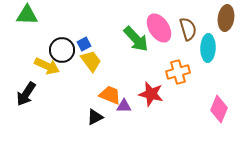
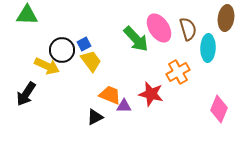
orange cross: rotated 15 degrees counterclockwise
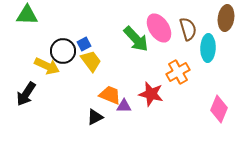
black circle: moved 1 px right, 1 px down
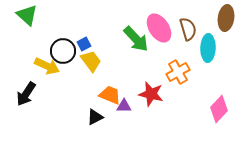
green triangle: rotated 40 degrees clockwise
pink diamond: rotated 20 degrees clockwise
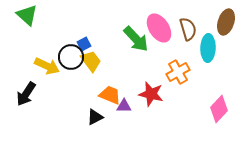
brown ellipse: moved 4 px down; rotated 10 degrees clockwise
black circle: moved 8 px right, 6 px down
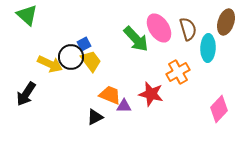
yellow arrow: moved 3 px right, 2 px up
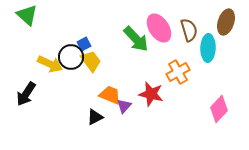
brown semicircle: moved 1 px right, 1 px down
purple triangle: rotated 49 degrees counterclockwise
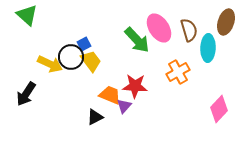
green arrow: moved 1 px right, 1 px down
red star: moved 16 px left, 8 px up; rotated 10 degrees counterclockwise
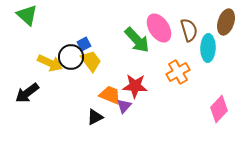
yellow arrow: moved 1 px up
black arrow: moved 1 px right, 1 px up; rotated 20 degrees clockwise
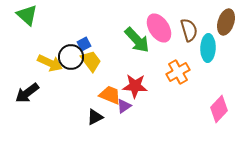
purple triangle: rotated 14 degrees clockwise
